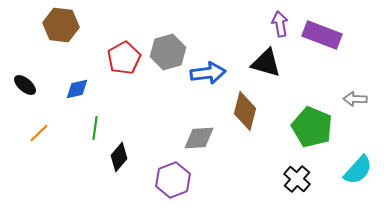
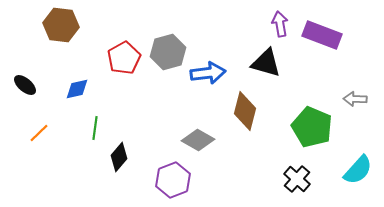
gray diamond: moved 1 px left, 2 px down; rotated 32 degrees clockwise
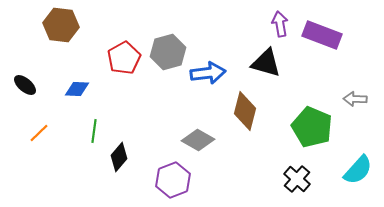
blue diamond: rotated 15 degrees clockwise
green line: moved 1 px left, 3 px down
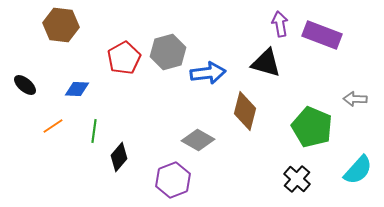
orange line: moved 14 px right, 7 px up; rotated 10 degrees clockwise
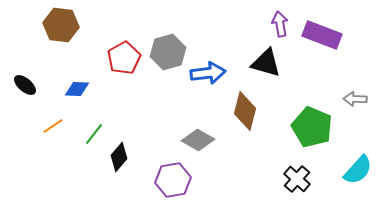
green line: moved 3 px down; rotated 30 degrees clockwise
purple hexagon: rotated 12 degrees clockwise
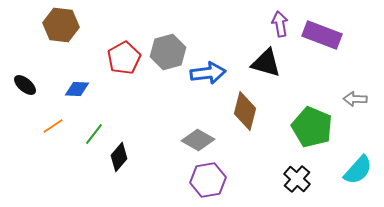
purple hexagon: moved 35 px right
